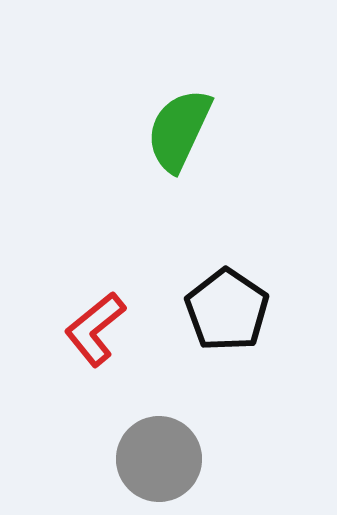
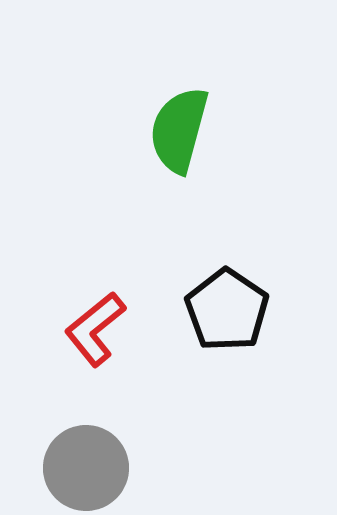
green semicircle: rotated 10 degrees counterclockwise
gray circle: moved 73 px left, 9 px down
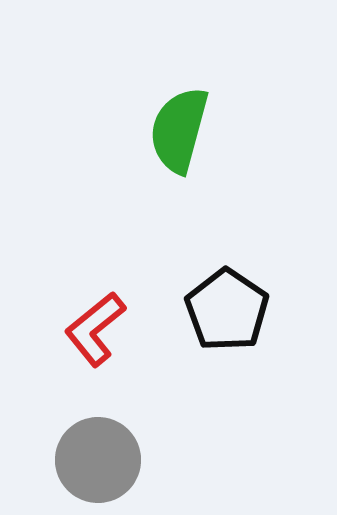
gray circle: moved 12 px right, 8 px up
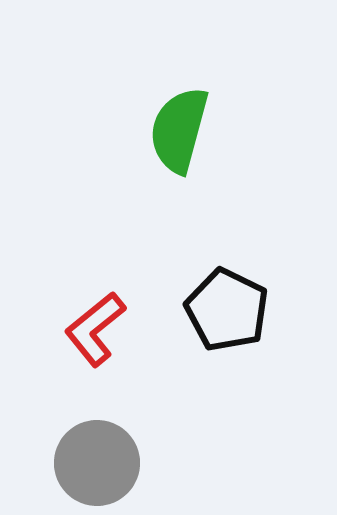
black pentagon: rotated 8 degrees counterclockwise
gray circle: moved 1 px left, 3 px down
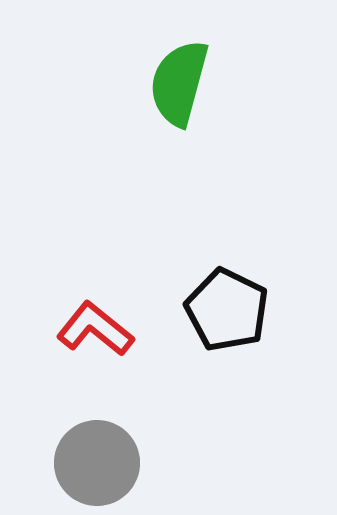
green semicircle: moved 47 px up
red L-shape: rotated 78 degrees clockwise
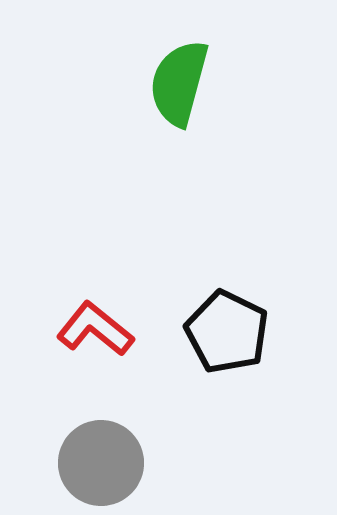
black pentagon: moved 22 px down
gray circle: moved 4 px right
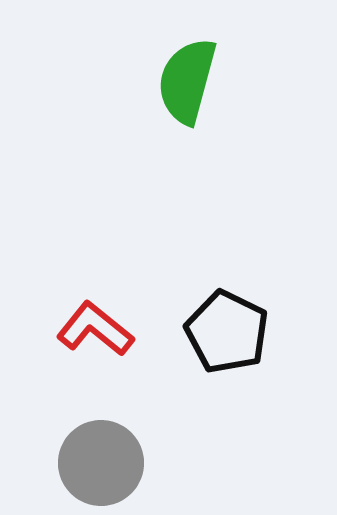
green semicircle: moved 8 px right, 2 px up
